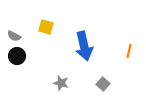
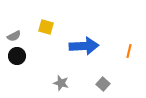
gray semicircle: rotated 56 degrees counterclockwise
blue arrow: rotated 80 degrees counterclockwise
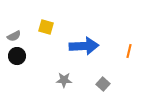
gray star: moved 3 px right, 3 px up; rotated 14 degrees counterclockwise
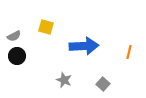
orange line: moved 1 px down
gray star: rotated 21 degrees clockwise
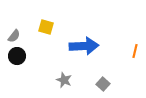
gray semicircle: rotated 24 degrees counterclockwise
orange line: moved 6 px right, 1 px up
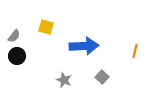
gray square: moved 1 px left, 7 px up
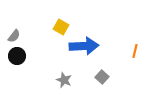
yellow square: moved 15 px right; rotated 14 degrees clockwise
